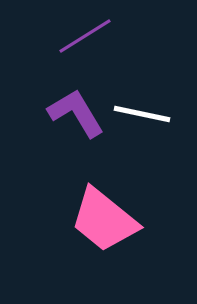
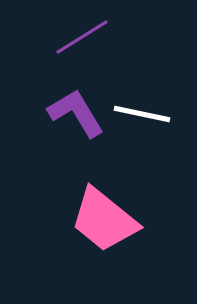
purple line: moved 3 px left, 1 px down
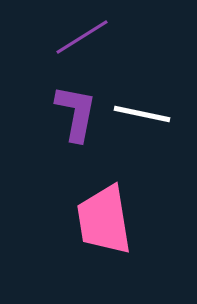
purple L-shape: rotated 42 degrees clockwise
pink trapezoid: rotated 42 degrees clockwise
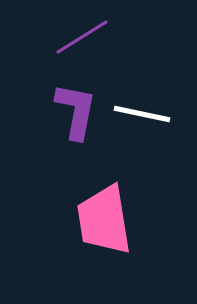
purple L-shape: moved 2 px up
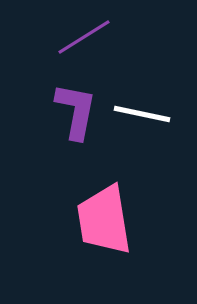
purple line: moved 2 px right
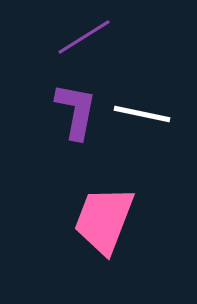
pink trapezoid: rotated 30 degrees clockwise
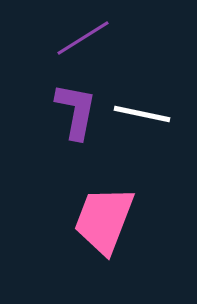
purple line: moved 1 px left, 1 px down
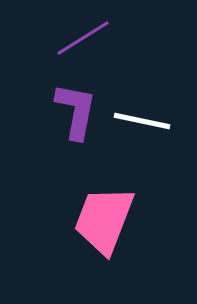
white line: moved 7 px down
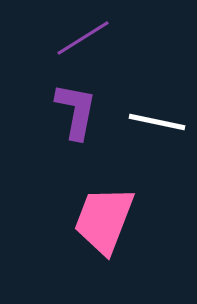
white line: moved 15 px right, 1 px down
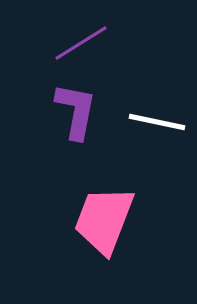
purple line: moved 2 px left, 5 px down
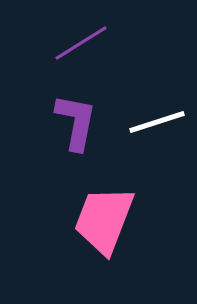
purple L-shape: moved 11 px down
white line: rotated 30 degrees counterclockwise
